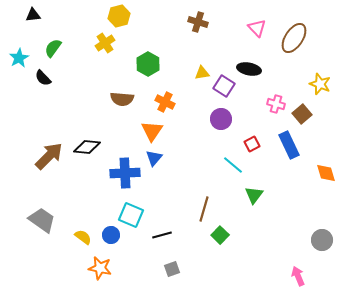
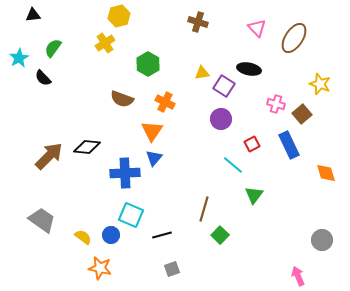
brown semicircle: rotated 15 degrees clockwise
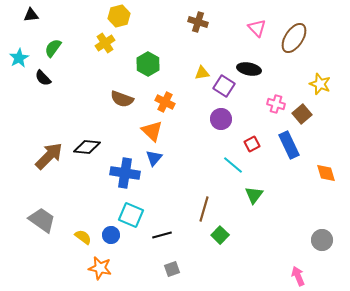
black triangle: moved 2 px left
orange triangle: rotated 20 degrees counterclockwise
blue cross: rotated 12 degrees clockwise
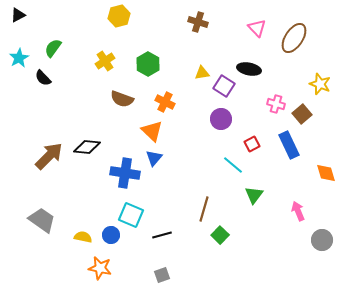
black triangle: moved 13 px left; rotated 21 degrees counterclockwise
yellow cross: moved 18 px down
yellow semicircle: rotated 24 degrees counterclockwise
gray square: moved 10 px left, 6 px down
pink arrow: moved 65 px up
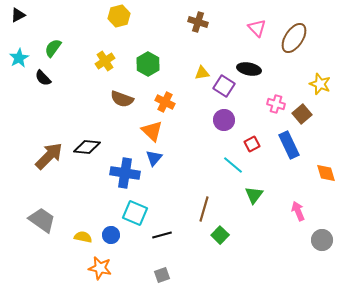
purple circle: moved 3 px right, 1 px down
cyan square: moved 4 px right, 2 px up
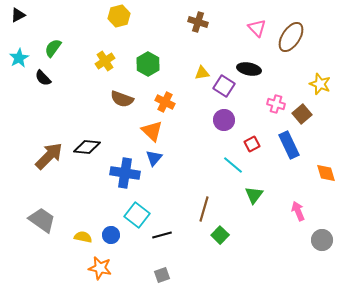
brown ellipse: moved 3 px left, 1 px up
cyan square: moved 2 px right, 2 px down; rotated 15 degrees clockwise
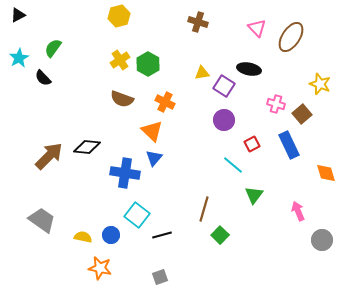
yellow cross: moved 15 px right, 1 px up
gray square: moved 2 px left, 2 px down
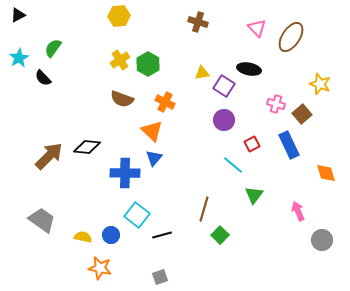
yellow hexagon: rotated 10 degrees clockwise
blue cross: rotated 8 degrees counterclockwise
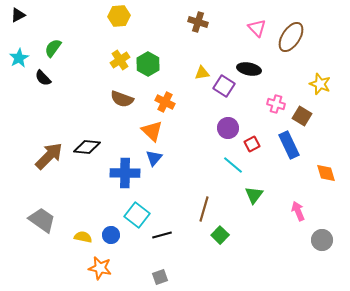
brown square: moved 2 px down; rotated 18 degrees counterclockwise
purple circle: moved 4 px right, 8 px down
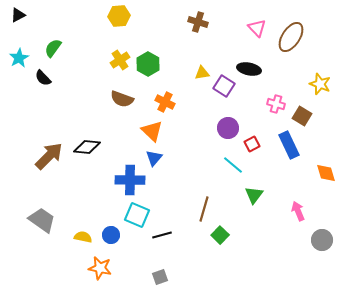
blue cross: moved 5 px right, 7 px down
cyan square: rotated 15 degrees counterclockwise
